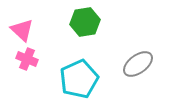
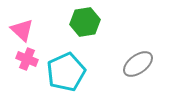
cyan pentagon: moved 13 px left, 7 px up
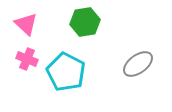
pink triangle: moved 4 px right, 6 px up
cyan pentagon: rotated 21 degrees counterclockwise
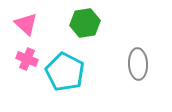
green hexagon: moved 1 px down
gray ellipse: rotated 56 degrees counterclockwise
cyan pentagon: moved 1 px left
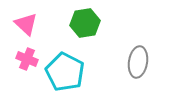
gray ellipse: moved 2 px up; rotated 12 degrees clockwise
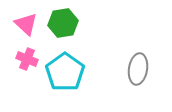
green hexagon: moved 22 px left
gray ellipse: moved 7 px down
cyan pentagon: rotated 9 degrees clockwise
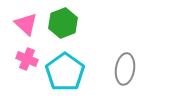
green hexagon: rotated 12 degrees counterclockwise
gray ellipse: moved 13 px left
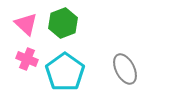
gray ellipse: rotated 36 degrees counterclockwise
